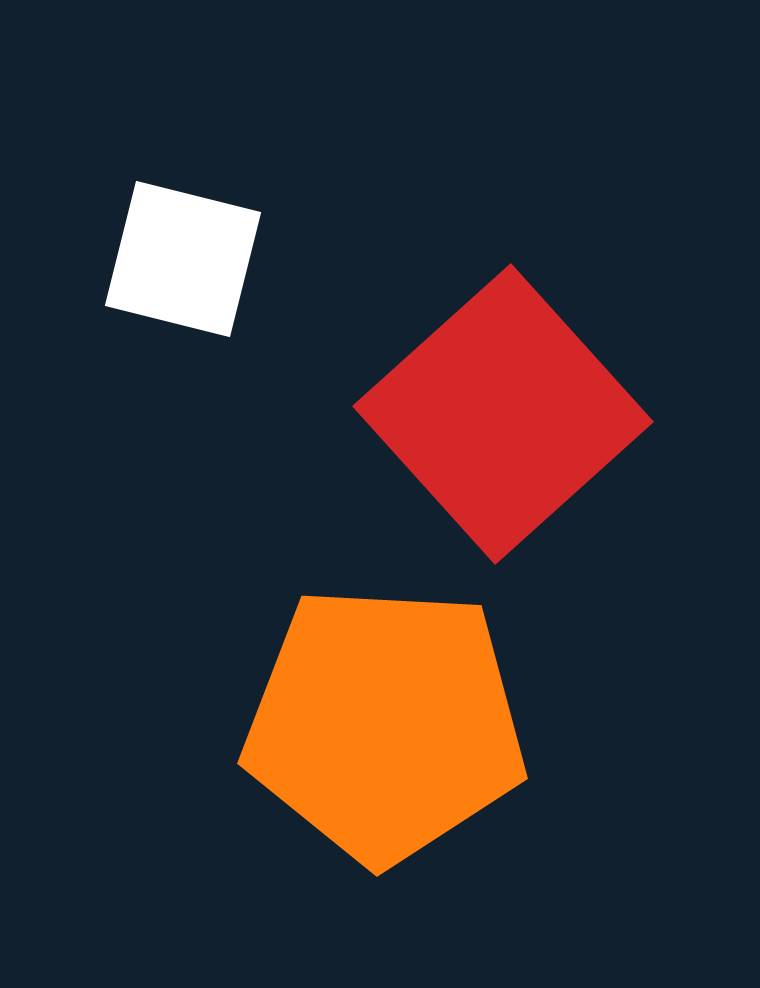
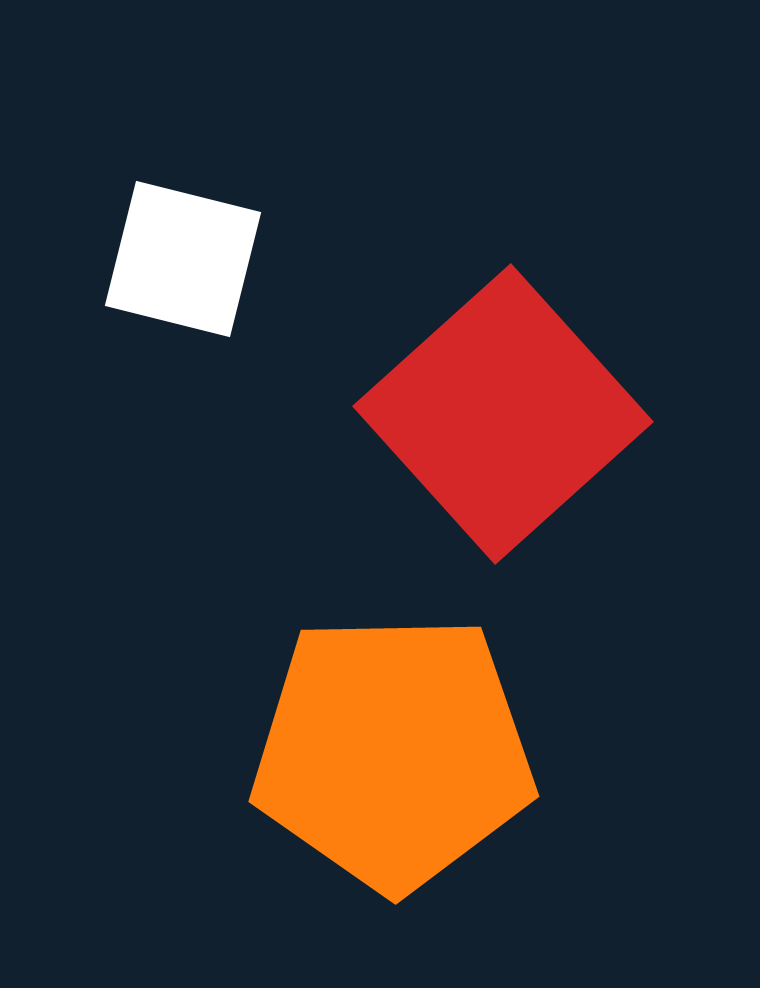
orange pentagon: moved 8 px right, 28 px down; rotated 4 degrees counterclockwise
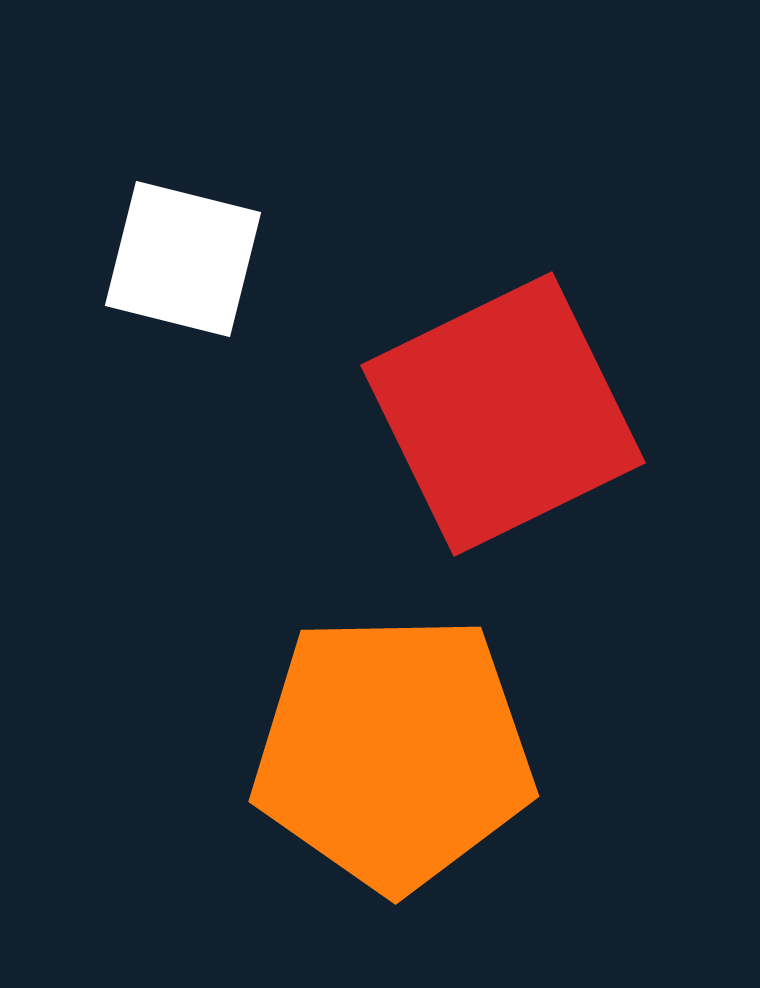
red square: rotated 16 degrees clockwise
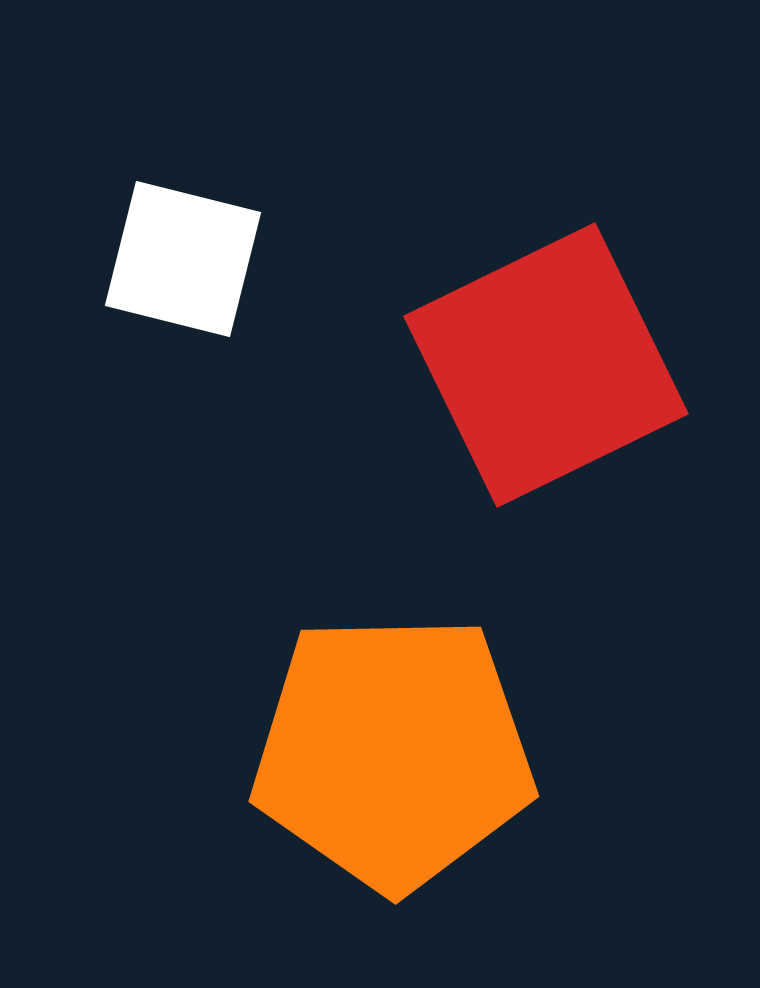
red square: moved 43 px right, 49 px up
